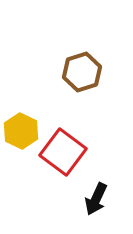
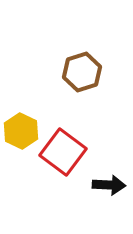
black arrow: moved 13 px right, 14 px up; rotated 112 degrees counterclockwise
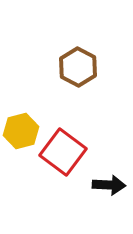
brown hexagon: moved 4 px left, 5 px up; rotated 15 degrees counterclockwise
yellow hexagon: rotated 20 degrees clockwise
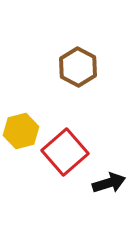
red square: moved 2 px right; rotated 12 degrees clockwise
black arrow: moved 2 px up; rotated 20 degrees counterclockwise
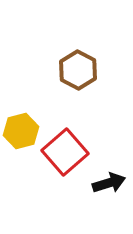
brown hexagon: moved 3 px down
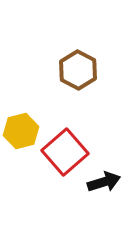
black arrow: moved 5 px left, 1 px up
